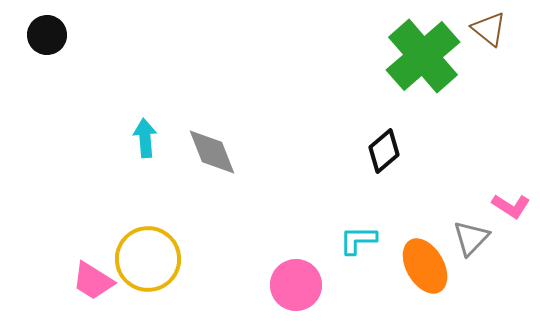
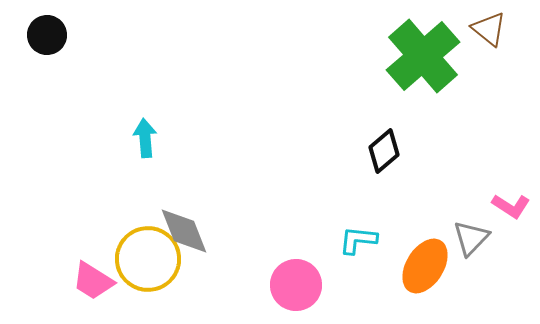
gray diamond: moved 28 px left, 79 px down
cyan L-shape: rotated 6 degrees clockwise
orange ellipse: rotated 62 degrees clockwise
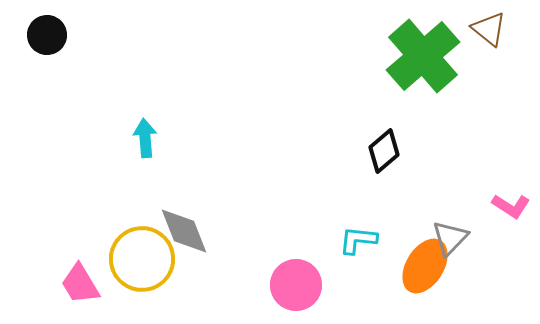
gray triangle: moved 21 px left
yellow circle: moved 6 px left
pink trapezoid: moved 13 px left, 3 px down; rotated 27 degrees clockwise
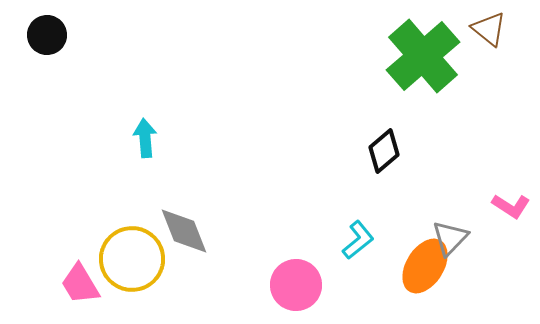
cyan L-shape: rotated 135 degrees clockwise
yellow circle: moved 10 px left
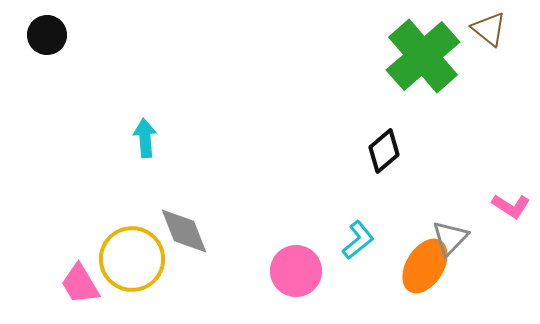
pink circle: moved 14 px up
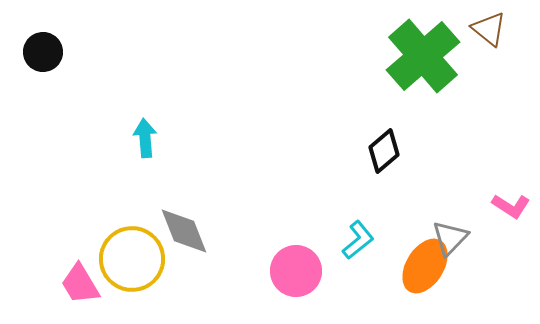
black circle: moved 4 px left, 17 px down
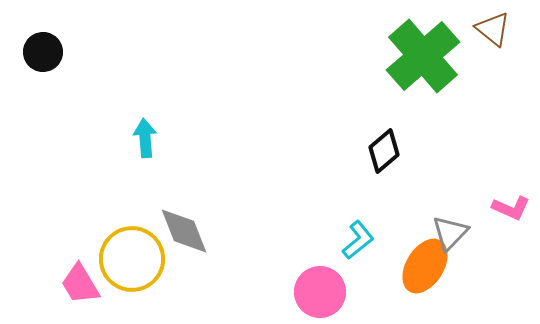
brown triangle: moved 4 px right
pink L-shape: moved 2 px down; rotated 9 degrees counterclockwise
gray triangle: moved 5 px up
pink circle: moved 24 px right, 21 px down
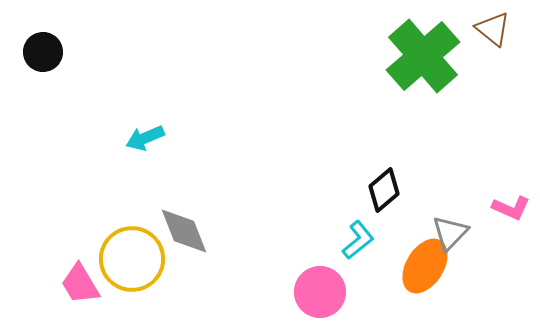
cyan arrow: rotated 108 degrees counterclockwise
black diamond: moved 39 px down
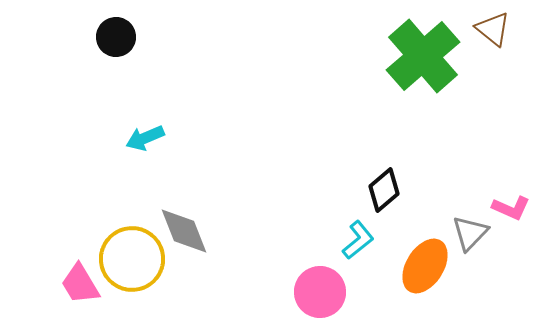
black circle: moved 73 px right, 15 px up
gray triangle: moved 20 px right
